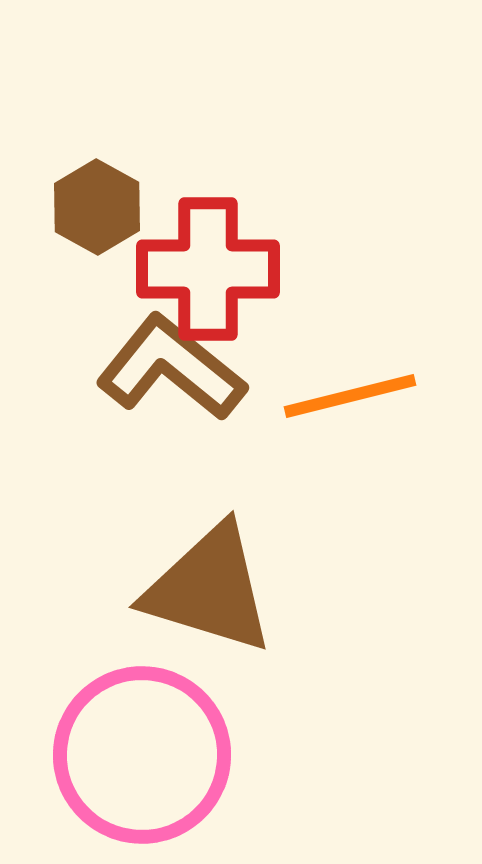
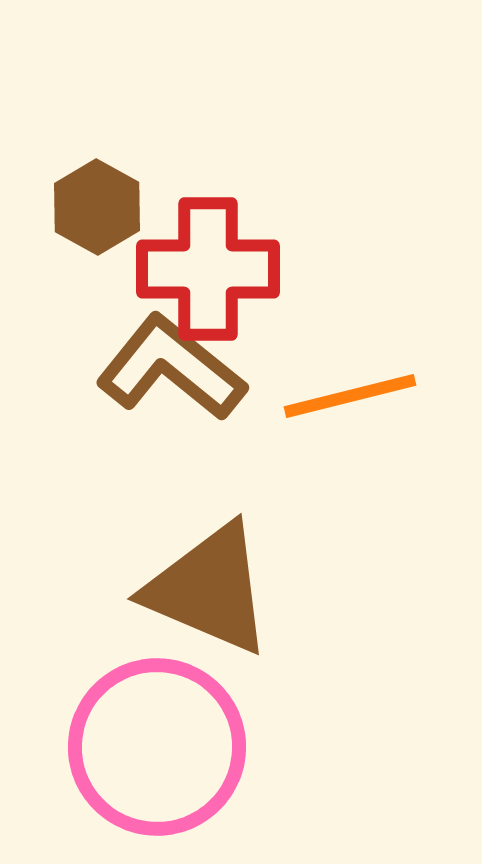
brown triangle: rotated 6 degrees clockwise
pink circle: moved 15 px right, 8 px up
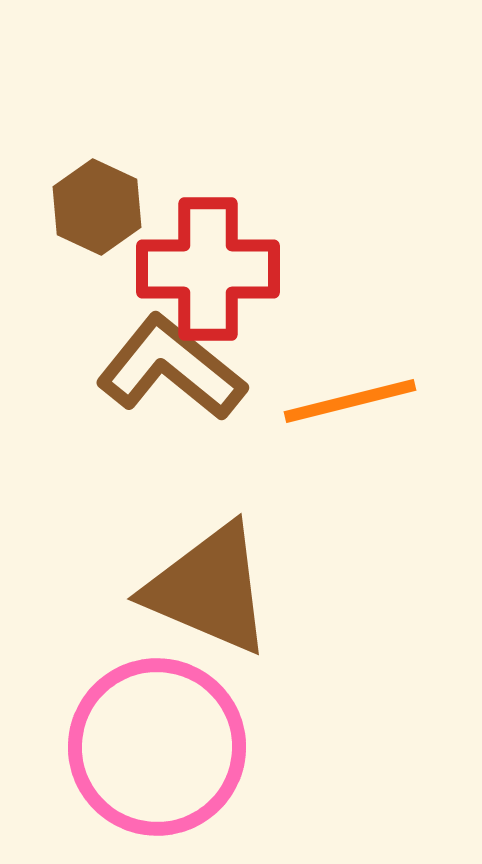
brown hexagon: rotated 4 degrees counterclockwise
orange line: moved 5 px down
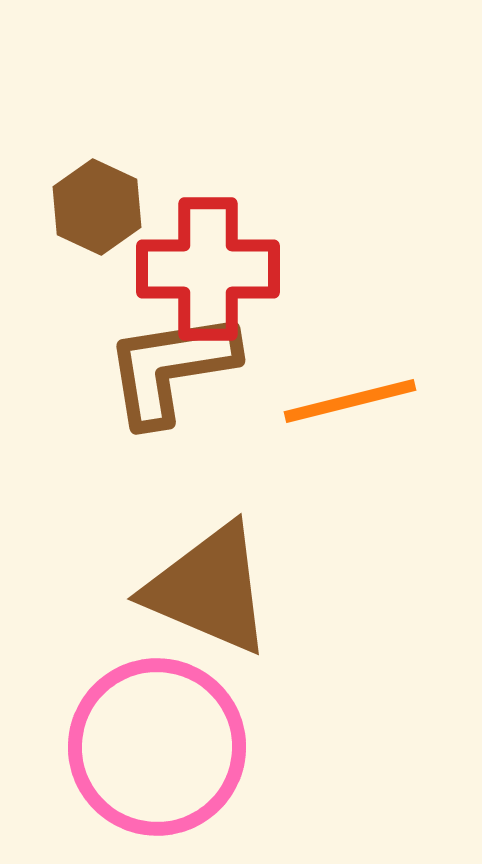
brown L-shape: rotated 48 degrees counterclockwise
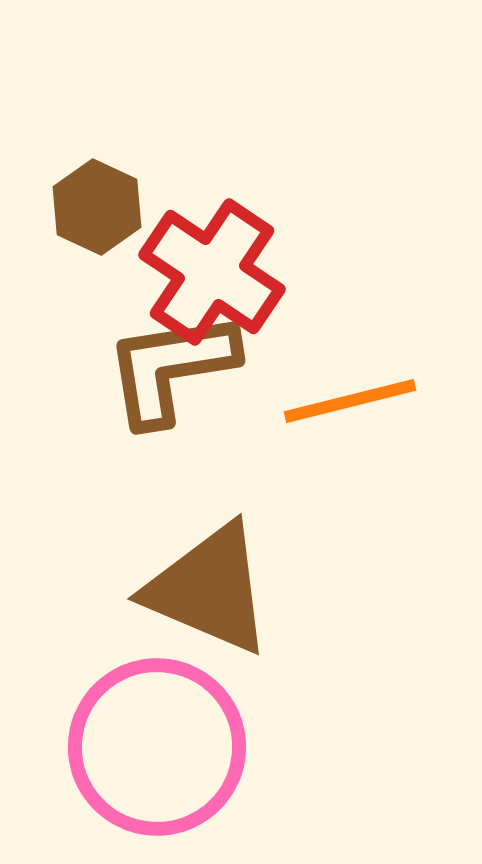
red cross: moved 4 px right, 3 px down; rotated 34 degrees clockwise
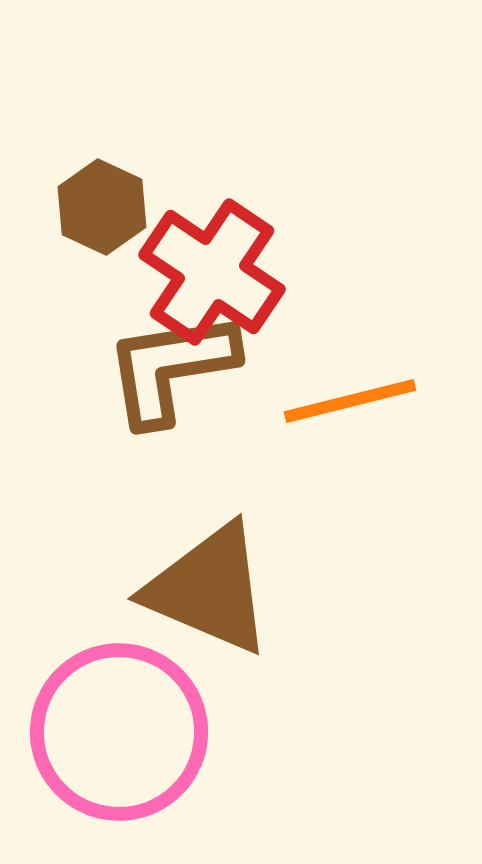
brown hexagon: moved 5 px right
pink circle: moved 38 px left, 15 px up
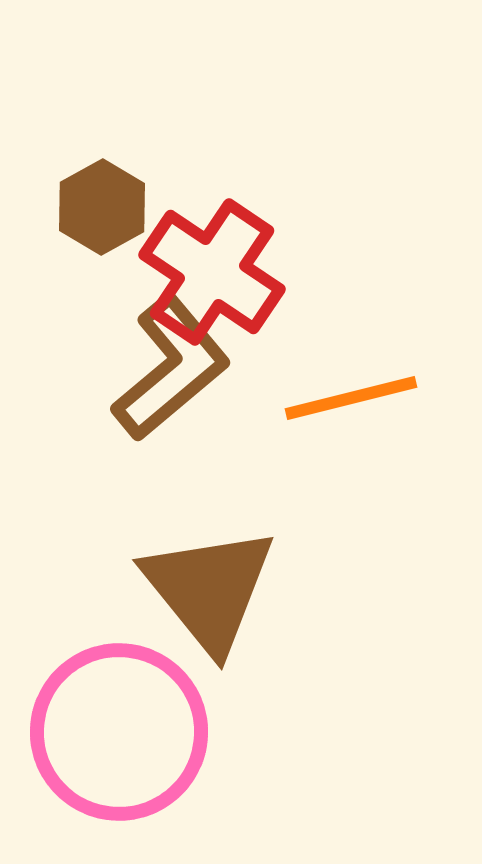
brown hexagon: rotated 6 degrees clockwise
brown L-shape: rotated 149 degrees clockwise
orange line: moved 1 px right, 3 px up
brown triangle: rotated 28 degrees clockwise
